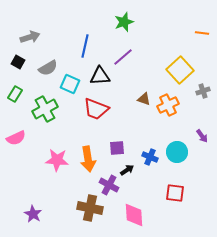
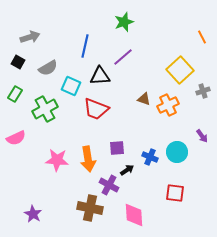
orange line: moved 4 px down; rotated 56 degrees clockwise
cyan square: moved 1 px right, 2 px down
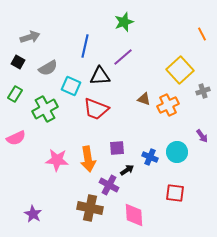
orange line: moved 3 px up
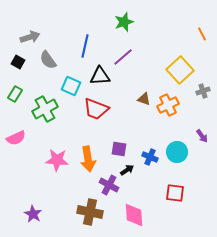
gray semicircle: moved 8 px up; rotated 84 degrees clockwise
purple square: moved 2 px right, 1 px down; rotated 14 degrees clockwise
brown cross: moved 4 px down
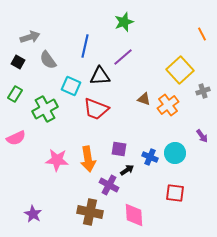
orange cross: rotated 10 degrees counterclockwise
cyan circle: moved 2 px left, 1 px down
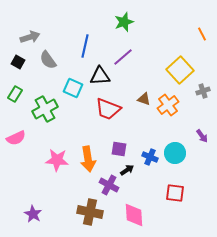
cyan square: moved 2 px right, 2 px down
red trapezoid: moved 12 px right
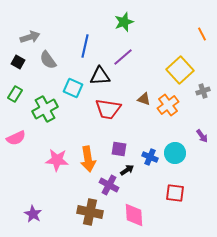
red trapezoid: rotated 12 degrees counterclockwise
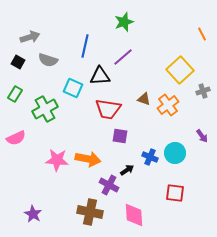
gray semicircle: rotated 36 degrees counterclockwise
purple square: moved 1 px right, 13 px up
orange arrow: rotated 70 degrees counterclockwise
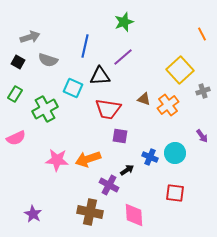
orange arrow: rotated 150 degrees clockwise
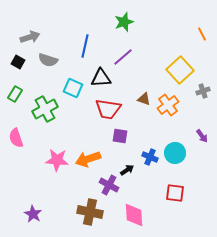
black triangle: moved 1 px right, 2 px down
pink semicircle: rotated 96 degrees clockwise
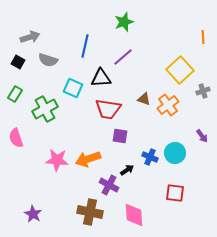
orange line: moved 1 px right, 3 px down; rotated 24 degrees clockwise
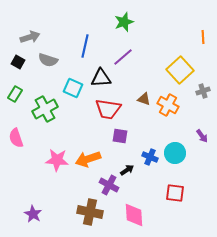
orange cross: rotated 25 degrees counterclockwise
